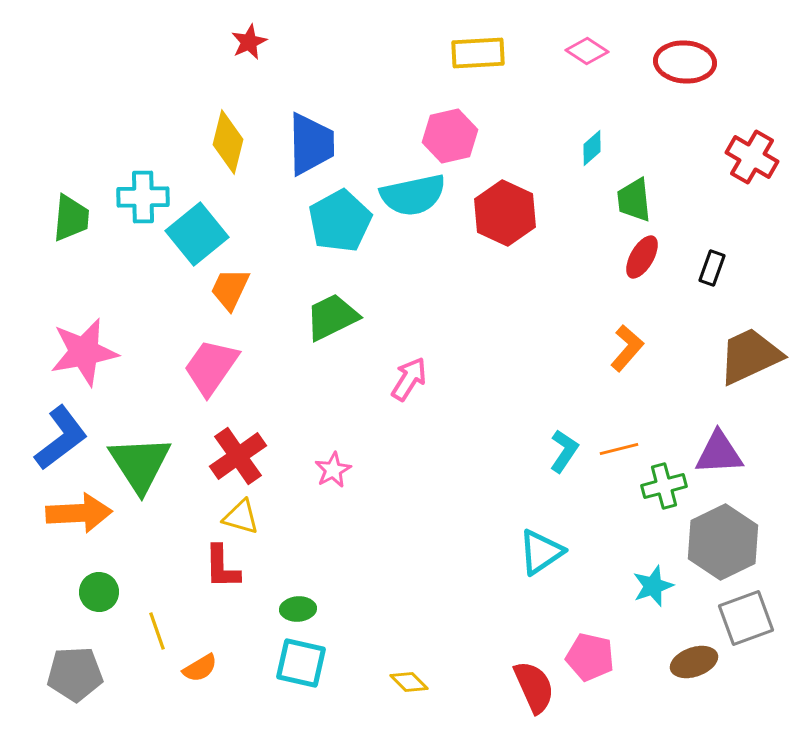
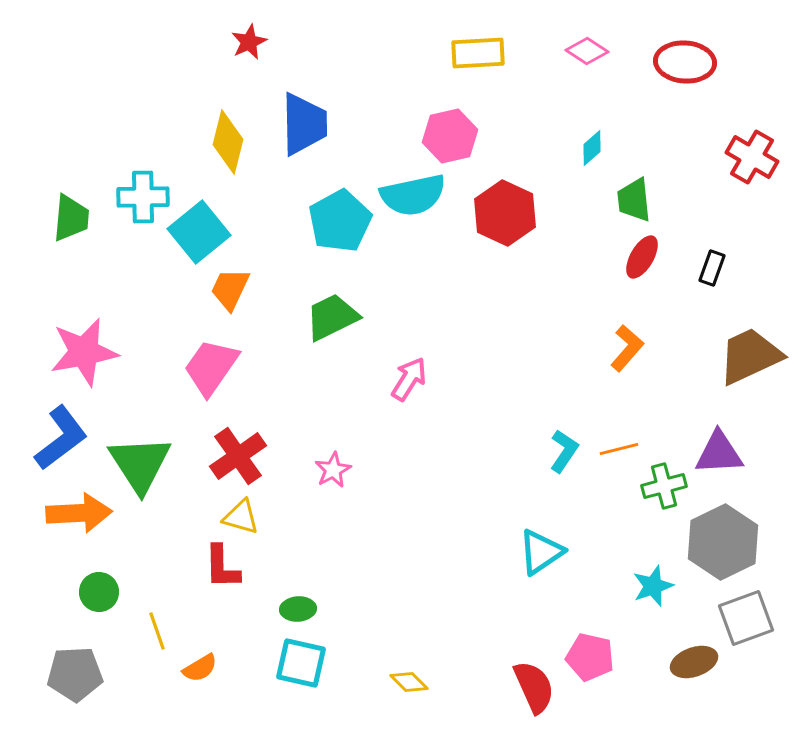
blue trapezoid at (311, 144): moved 7 px left, 20 px up
cyan square at (197, 234): moved 2 px right, 2 px up
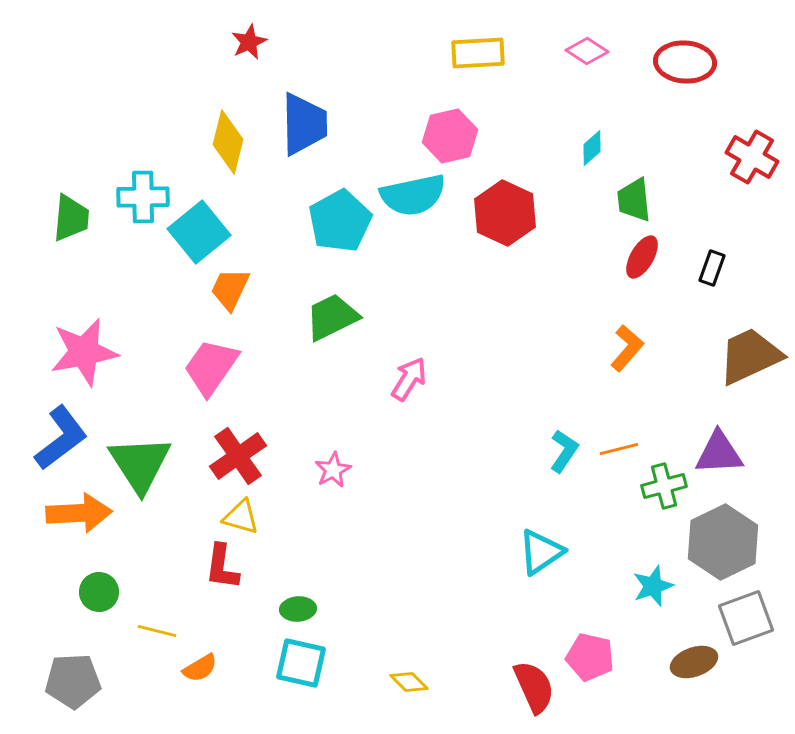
red L-shape at (222, 567): rotated 9 degrees clockwise
yellow line at (157, 631): rotated 57 degrees counterclockwise
gray pentagon at (75, 674): moved 2 px left, 7 px down
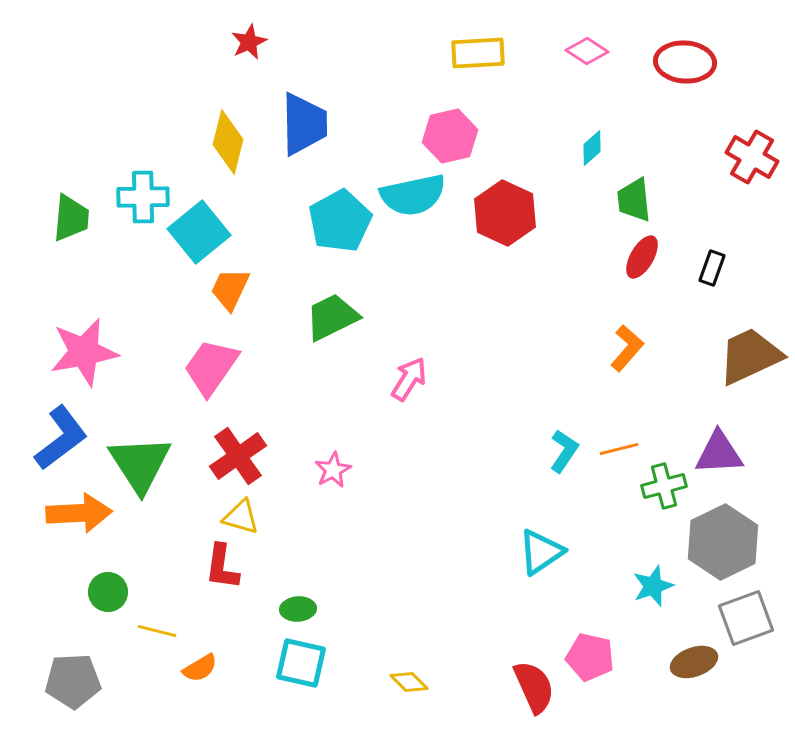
green circle at (99, 592): moved 9 px right
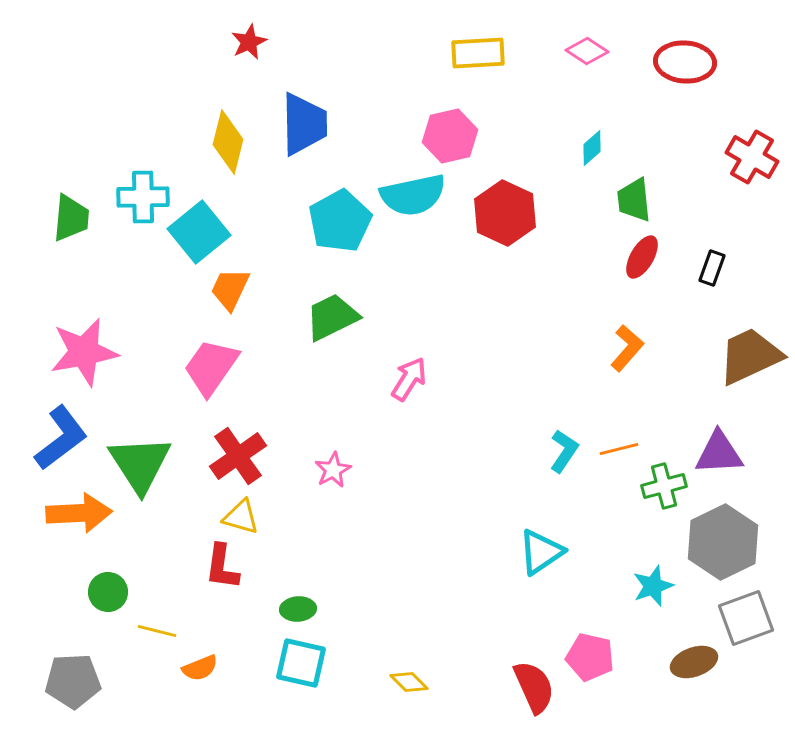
orange semicircle at (200, 668): rotated 9 degrees clockwise
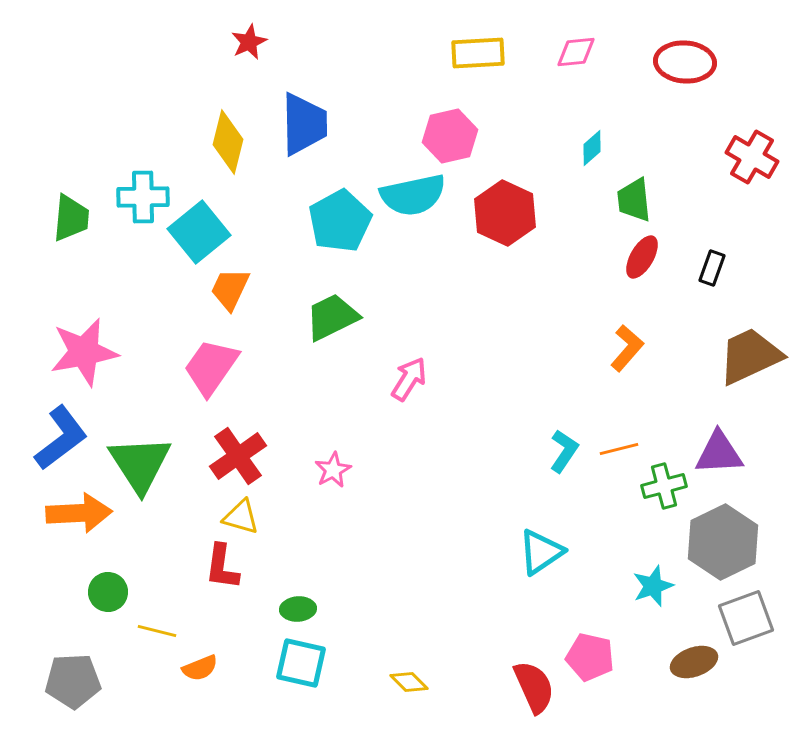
pink diamond at (587, 51): moved 11 px left, 1 px down; rotated 39 degrees counterclockwise
